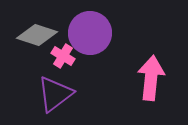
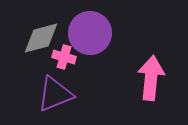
gray diamond: moved 4 px right, 3 px down; rotated 33 degrees counterclockwise
pink cross: moved 1 px right, 1 px down; rotated 15 degrees counterclockwise
purple triangle: rotated 15 degrees clockwise
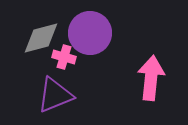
purple triangle: moved 1 px down
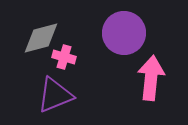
purple circle: moved 34 px right
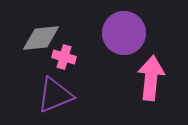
gray diamond: rotated 9 degrees clockwise
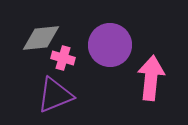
purple circle: moved 14 px left, 12 px down
pink cross: moved 1 px left, 1 px down
